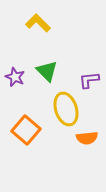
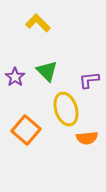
purple star: rotated 12 degrees clockwise
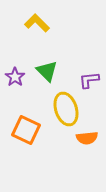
yellow L-shape: moved 1 px left
orange square: rotated 16 degrees counterclockwise
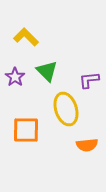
yellow L-shape: moved 11 px left, 14 px down
orange square: rotated 24 degrees counterclockwise
orange semicircle: moved 7 px down
